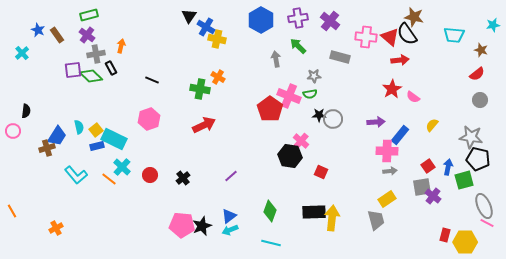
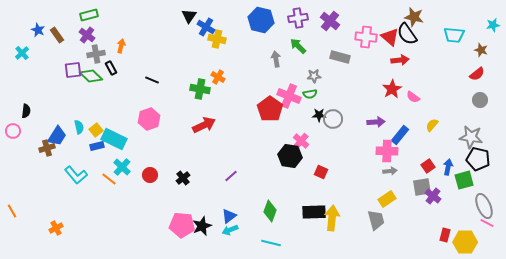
blue hexagon at (261, 20): rotated 15 degrees counterclockwise
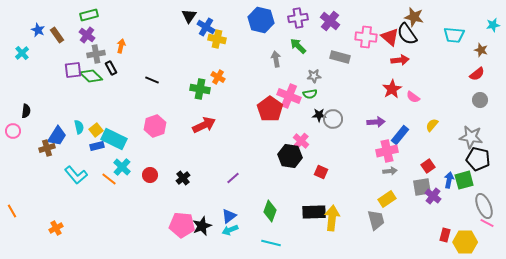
pink hexagon at (149, 119): moved 6 px right, 7 px down
pink cross at (387, 151): rotated 15 degrees counterclockwise
blue arrow at (448, 167): moved 1 px right, 13 px down
purple line at (231, 176): moved 2 px right, 2 px down
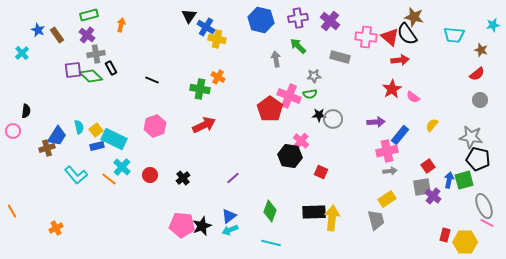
orange arrow at (121, 46): moved 21 px up
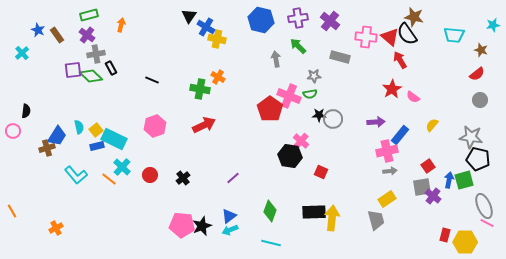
red arrow at (400, 60): rotated 114 degrees counterclockwise
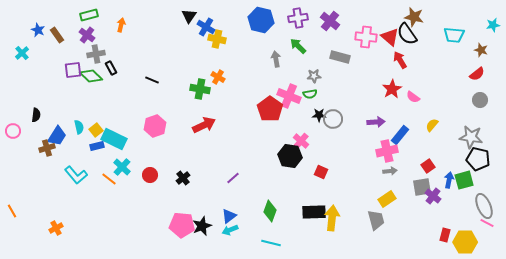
black semicircle at (26, 111): moved 10 px right, 4 px down
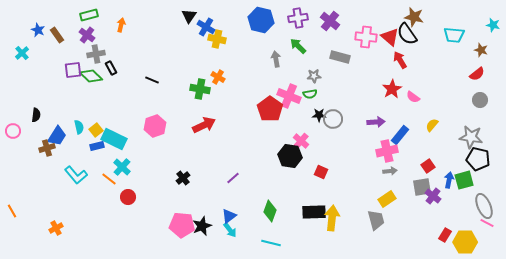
cyan star at (493, 25): rotated 24 degrees clockwise
red circle at (150, 175): moved 22 px left, 22 px down
cyan arrow at (230, 230): rotated 105 degrees counterclockwise
red rectangle at (445, 235): rotated 16 degrees clockwise
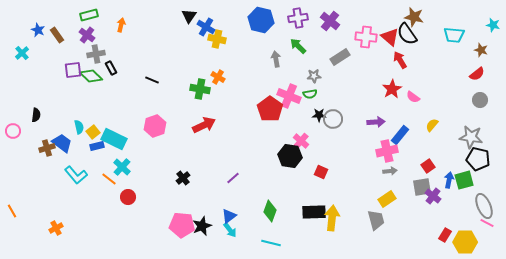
gray rectangle at (340, 57): rotated 48 degrees counterclockwise
yellow square at (96, 130): moved 3 px left, 2 px down
blue trapezoid at (57, 136): moved 5 px right, 7 px down; rotated 85 degrees counterclockwise
